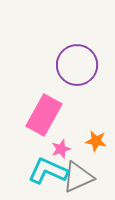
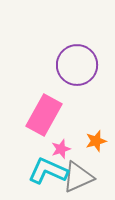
orange star: rotated 25 degrees counterclockwise
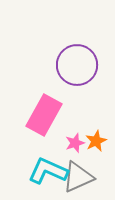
orange star: rotated 10 degrees counterclockwise
pink star: moved 14 px right, 6 px up
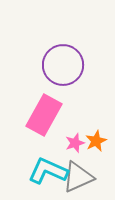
purple circle: moved 14 px left
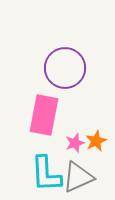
purple circle: moved 2 px right, 3 px down
pink rectangle: rotated 18 degrees counterclockwise
cyan L-shape: moved 2 px left, 3 px down; rotated 117 degrees counterclockwise
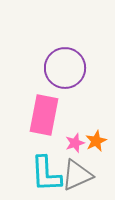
gray triangle: moved 1 px left, 2 px up
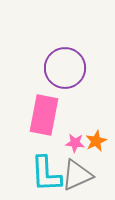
pink star: rotated 24 degrees clockwise
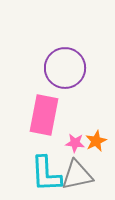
gray triangle: rotated 12 degrees clockwise
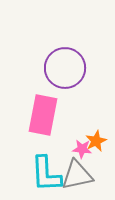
pink rectangle: moved 1 px left
pink star: moved 7 px right, 6 px down
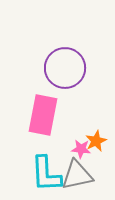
pink star: moved 1 px left
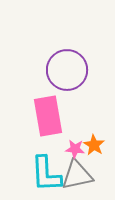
purple circle: moved 2 px right, 2 px down
pink rectangle: moved 5 px right, 1 px down; rotated 21 degrees counterclockwise
orange star: moved 2 px left, 4 px down; rotated 15 degrees counterclockwise
pink star: moved 6 px left
